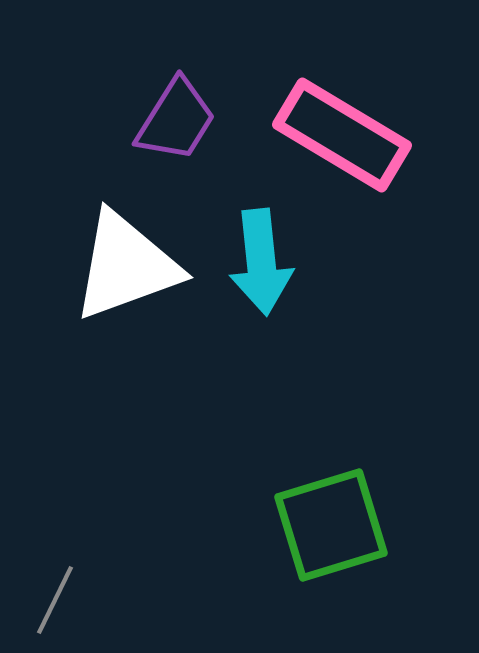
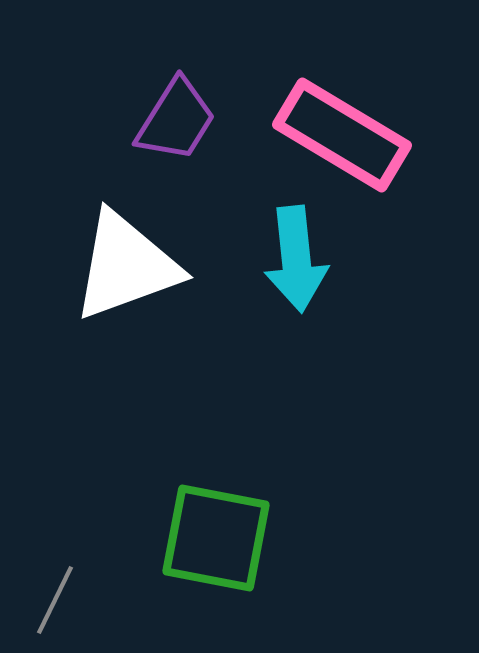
cyan arrow: moved 35 px right, 3 px up
green square: moved 115 px left, 13 px down; rotated 28 degrees clockwise
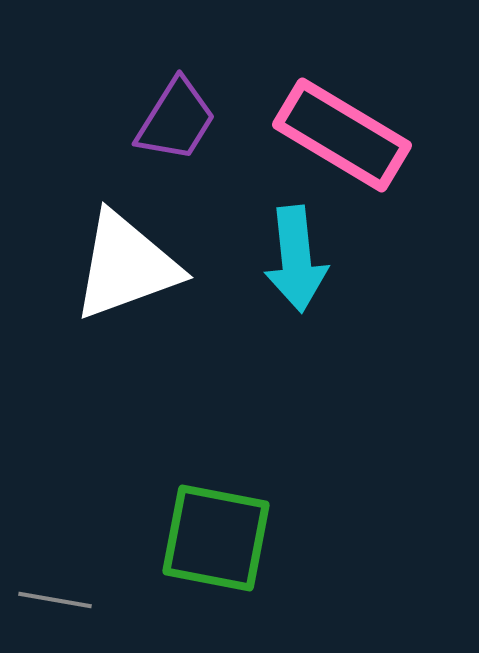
gray line: rotated 74 degrees clockwise
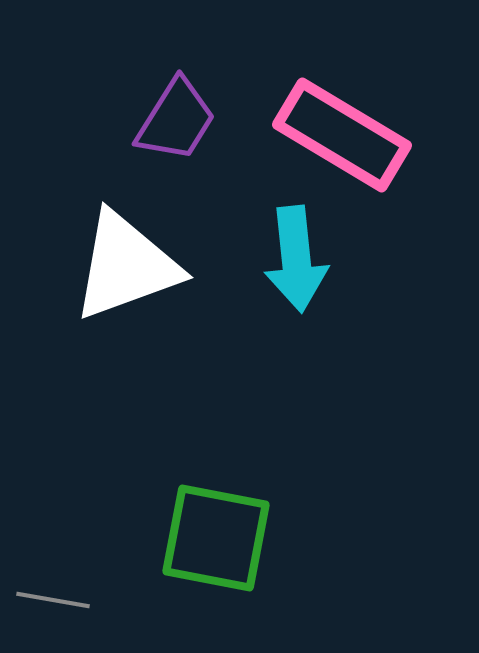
gray line: moved 2 px left
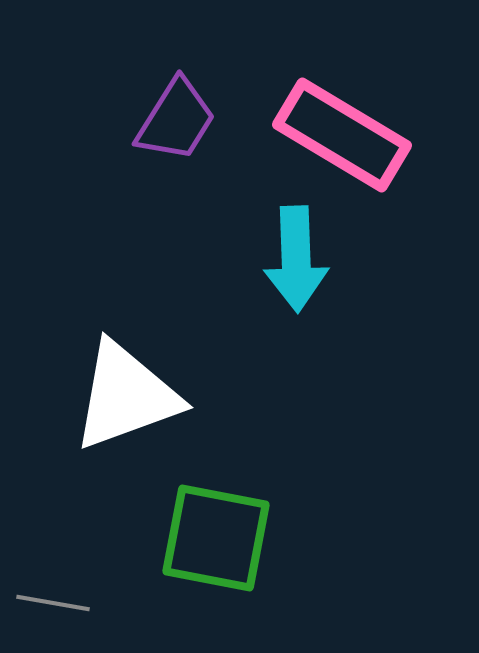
cyan arrow: rotated 4 degrees clockwise
white triangle: moved 130 px down
gray line: moved 3 px down
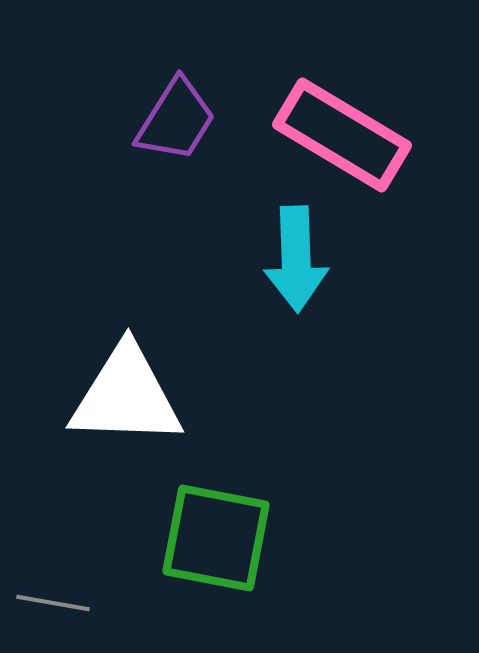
white triangle: rotated 22 degrees clockwise
